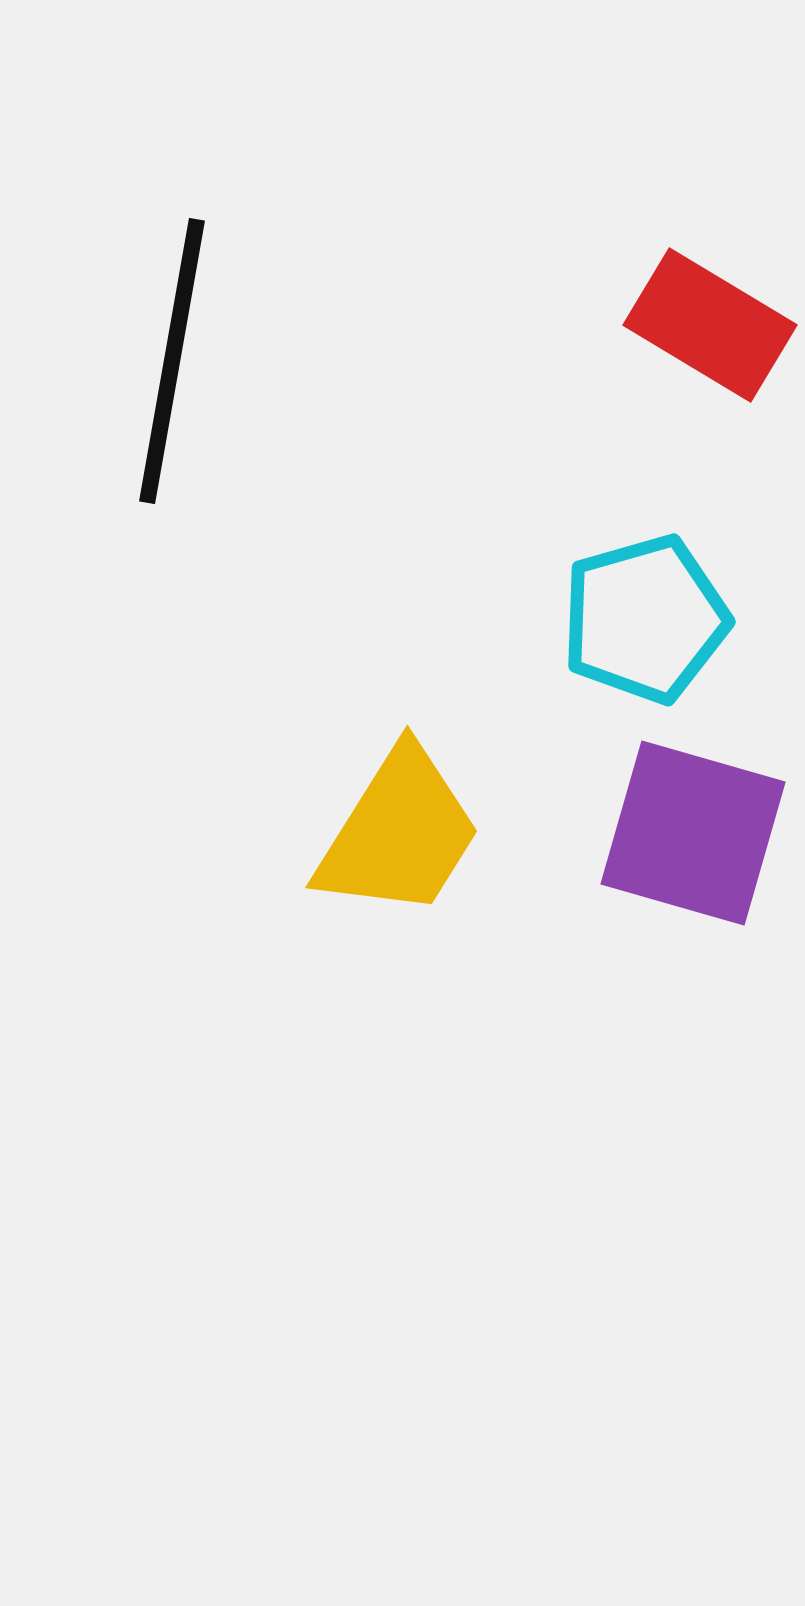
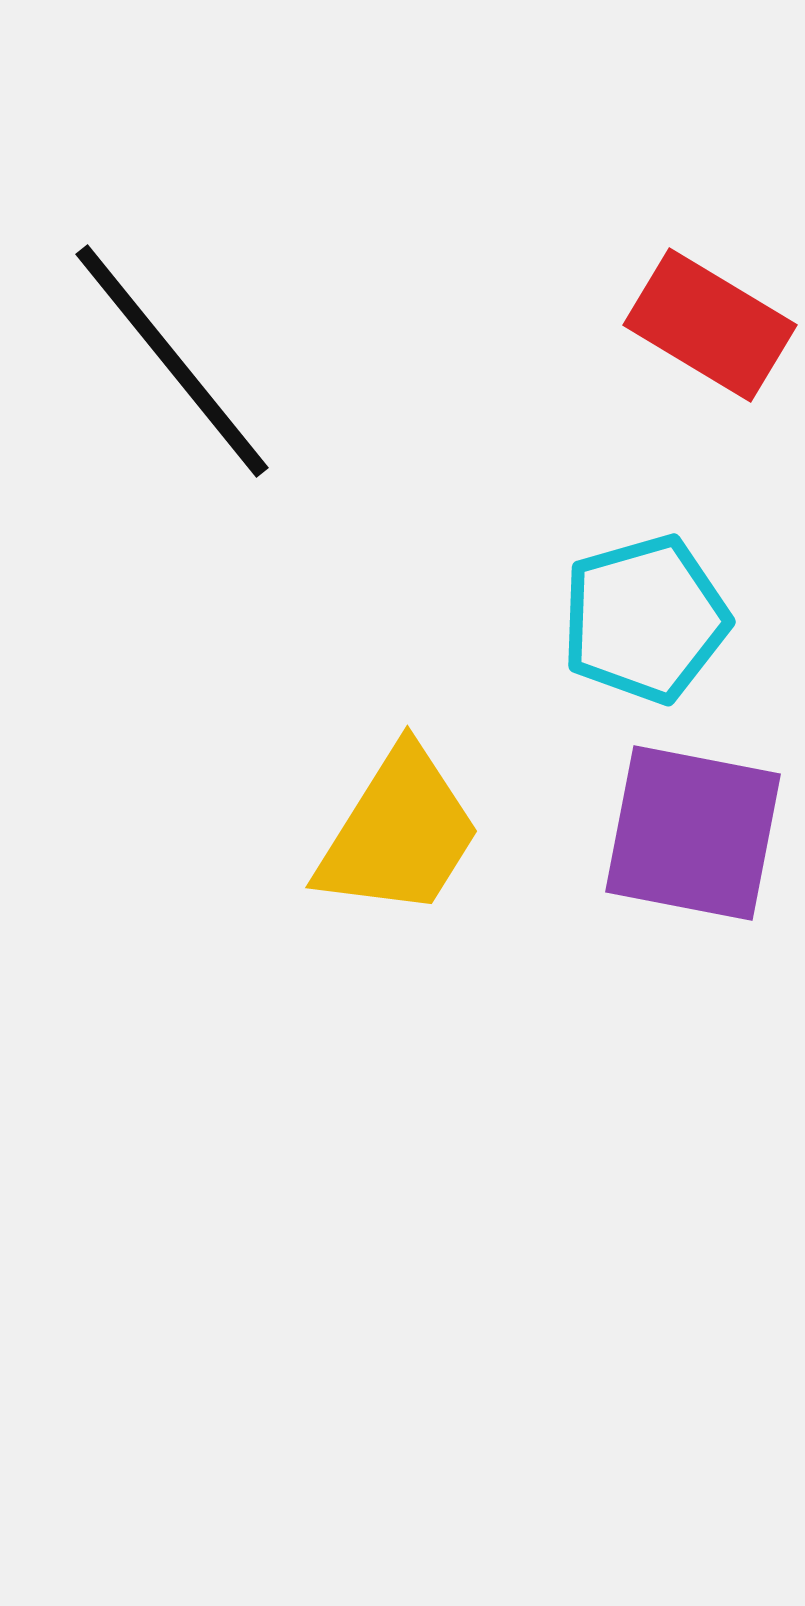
black line: rotated 49 degrees counterclockwise
purple square: rotated 5 degrees counterclockwise
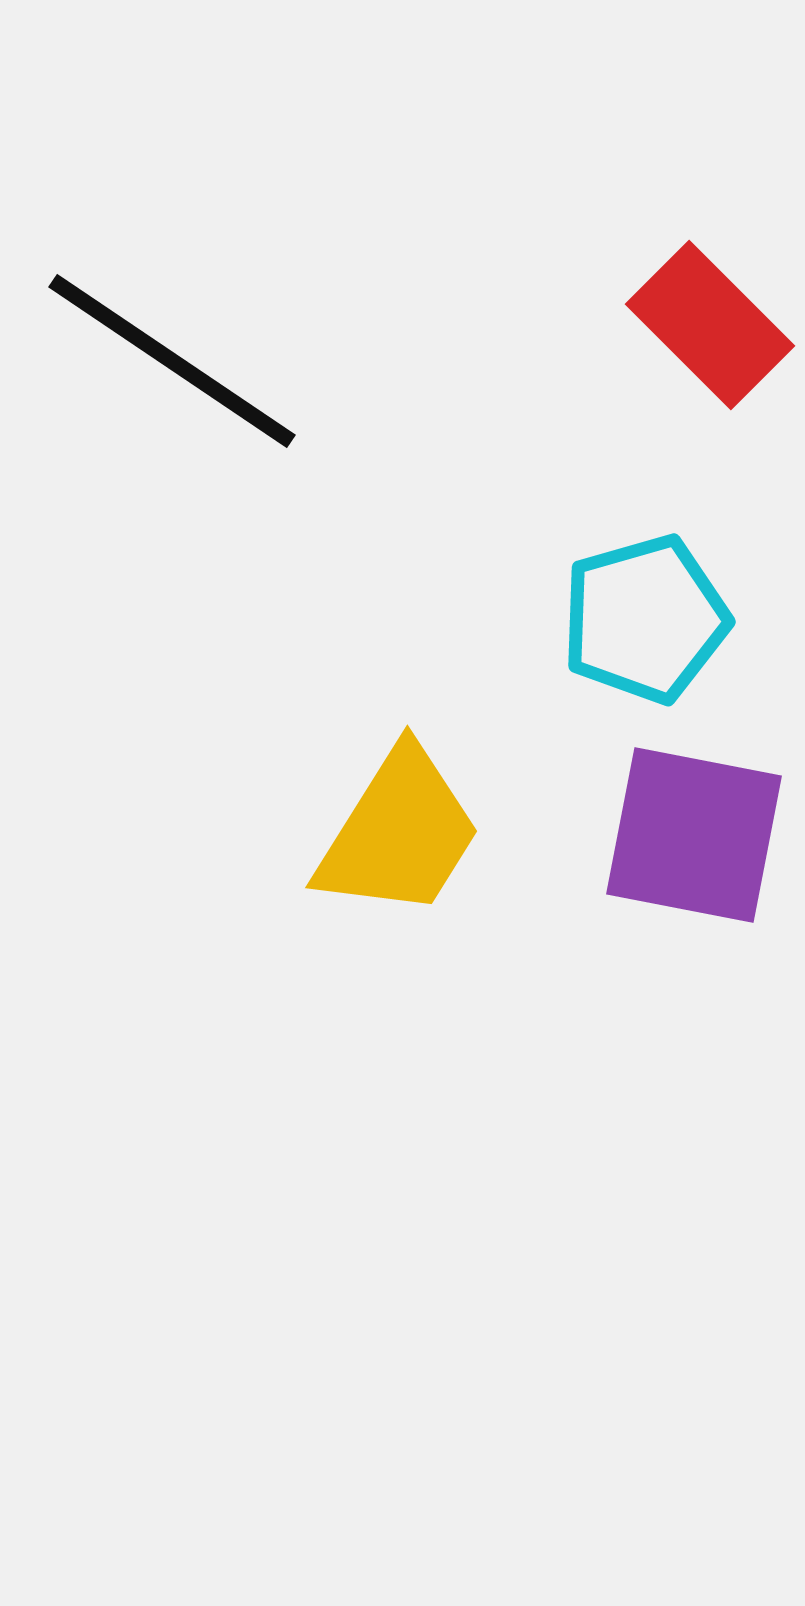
red rectangle: rotated 14 degrees clockwise
black line: rotated 17 degrees counterclockwise
purple square: moved 1 px right, 2 px down
